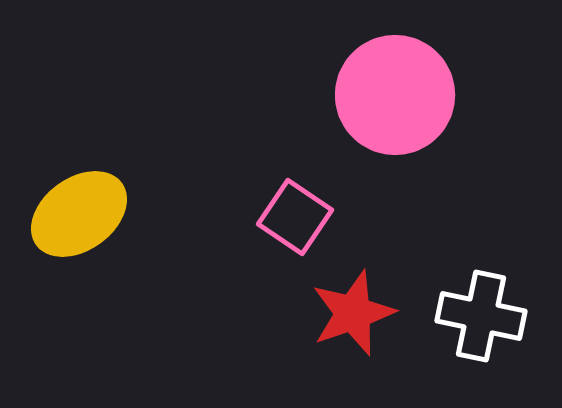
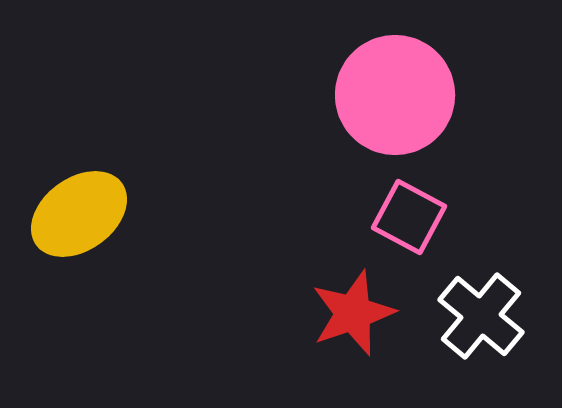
pink square: moved 114 px right; rotated 6 degrees counterclockwise
white cross: rotated 28 degrees clockwise
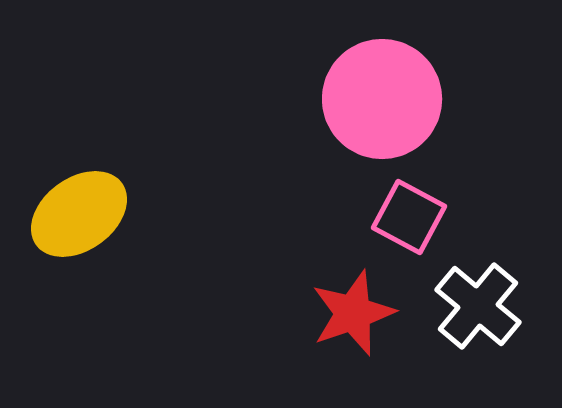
pink circle: moved 13 px left, 4 px down
white cross: moved 3 px left, 10 px up
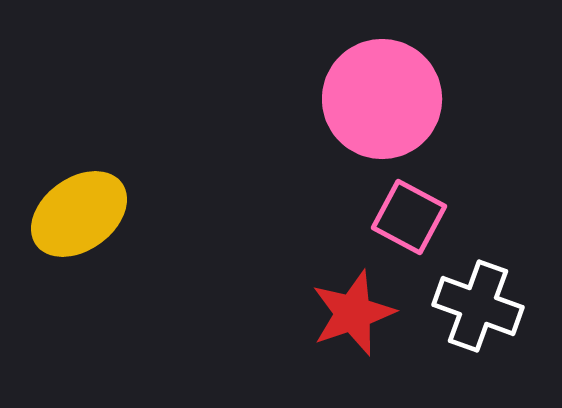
white cross: rotated 20 degrees counterclockwise
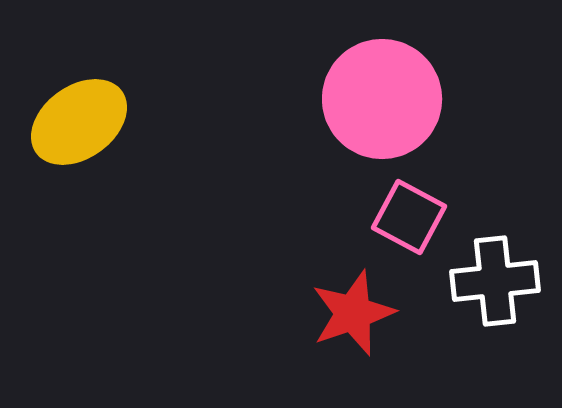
yellow ellipse: moved 92 px up
white cross: moved 17 px right, 25 px up; rotated 26 degrees counterclockwise
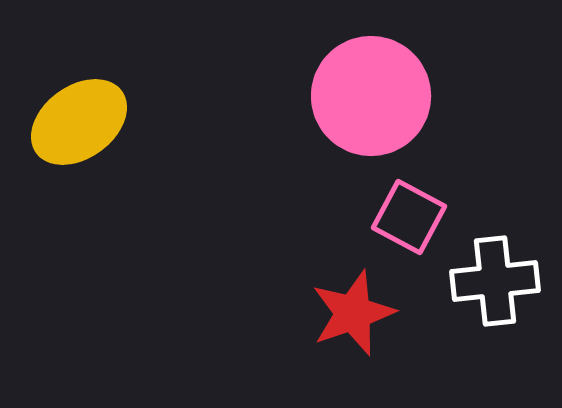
pink circle: moved 11 px left, 3 px up
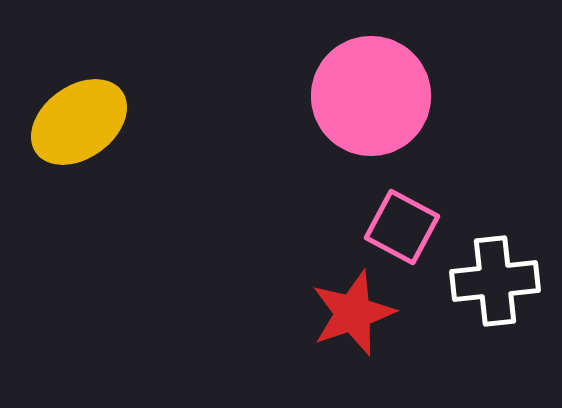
pink square: moved 7 px left, 10 px down
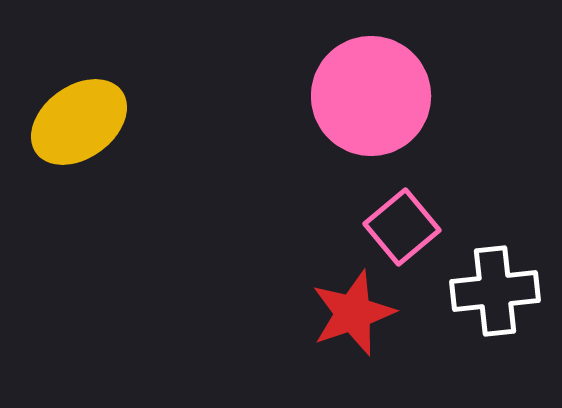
pink square: rotated 22 degrees clockwise
white cross: moved 10 px down
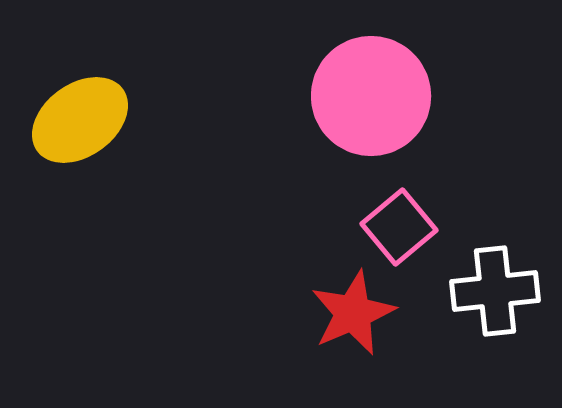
yellow ellipse: moved 1 px right, 2 px up
pink square: moved 3 px left
red star: rotated 4 degrees counterclockwise
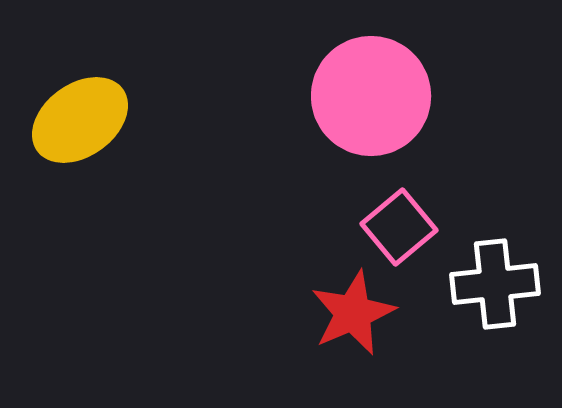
white cross: moved 7 px up
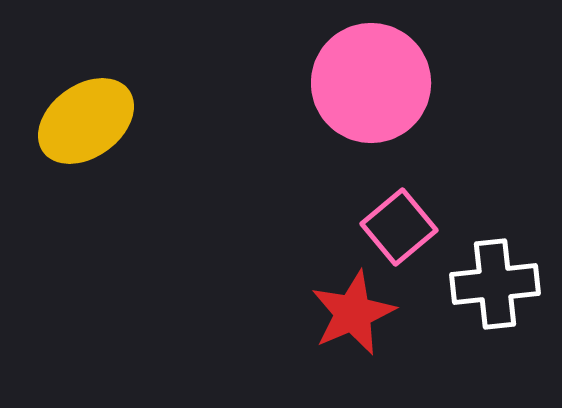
pink circle: moved 13 px up
yellow ellipse: moved 6 px right, 1 px down
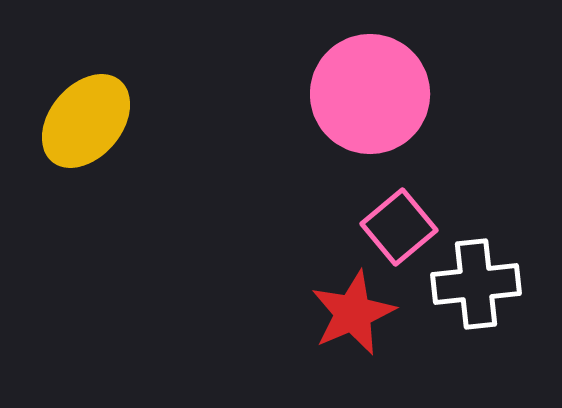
pink circle: moved 1 px left, 11 px down
yellow ellipse: rotated 14 degrees counterclockwise
white cross: moved 19 px left
